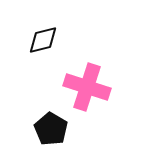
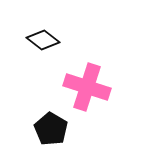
black diamond: rotated 52 degrees clockwise
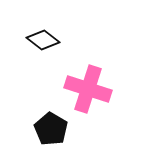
pink cross: moved 1 px right, 2 px down
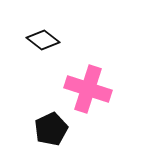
black pentagon: rotated 16 degrees clockwise
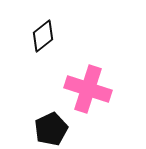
black diamond: moved 4 px up; rotated 76 degrees counterclockwise
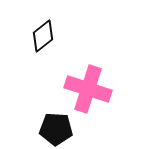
black pentagon: moved 5 px right; rotated 28 degrees clockwise
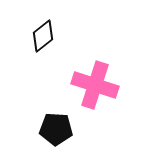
pink cross: moved 7 px right, 4 px up
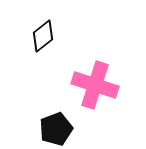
black pentagon: rotated 24 degrees counterclockwise
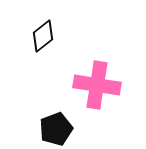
pink cross: moved 2 px right; rotated 9 degrees counterclockwise
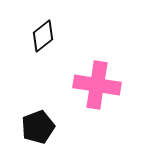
black pentagon: moved 18 px left, 2 px up
